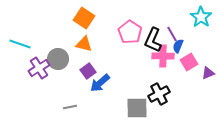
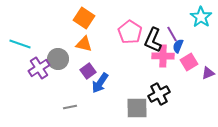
blue arrow: rotated 15 degrees counterclockwise
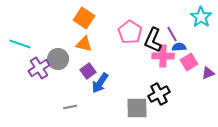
blue semicircle: moved 1 px right, 1 px down; rotated 64 degrees clockwise
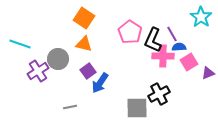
purple cross: moved 1 px left, 3 px down
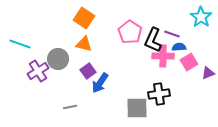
purple line: rotated 42 degrees counterclockwise
black cross: rotated 20 degrees clockwise
